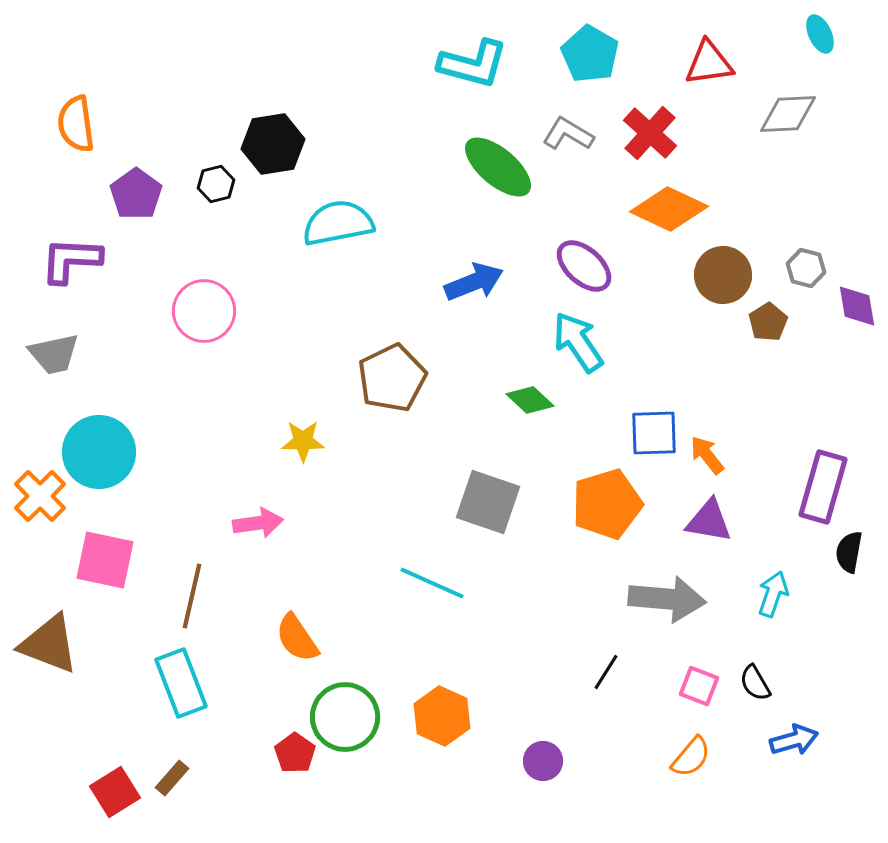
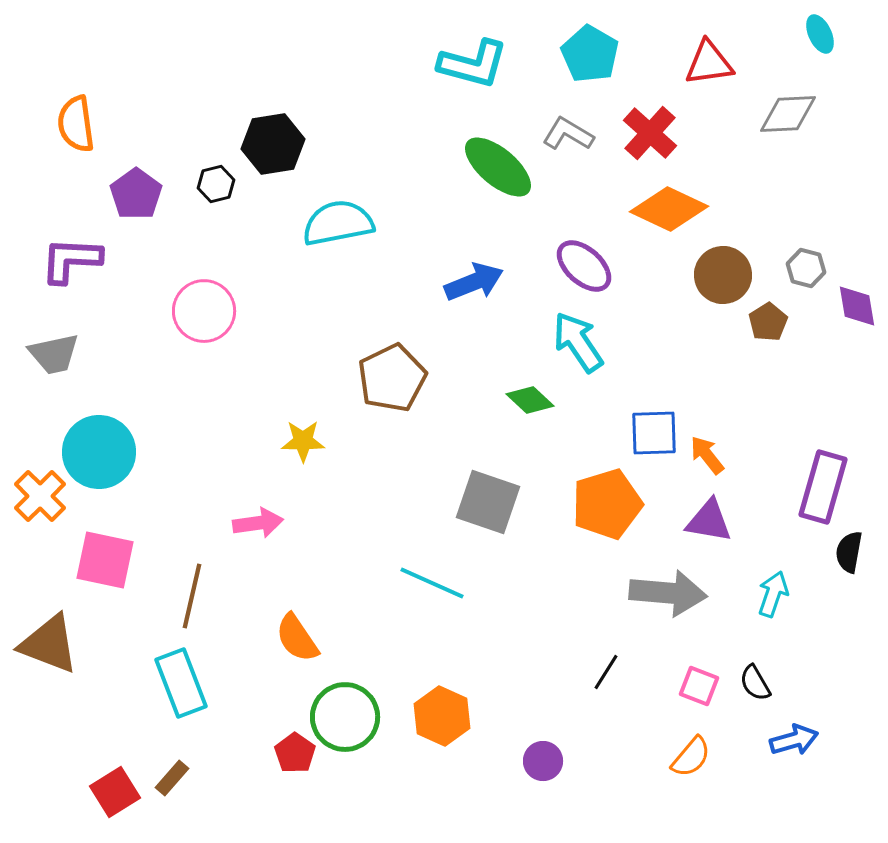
gray arrow at (667, 599): moved 1 px right, 6 px up
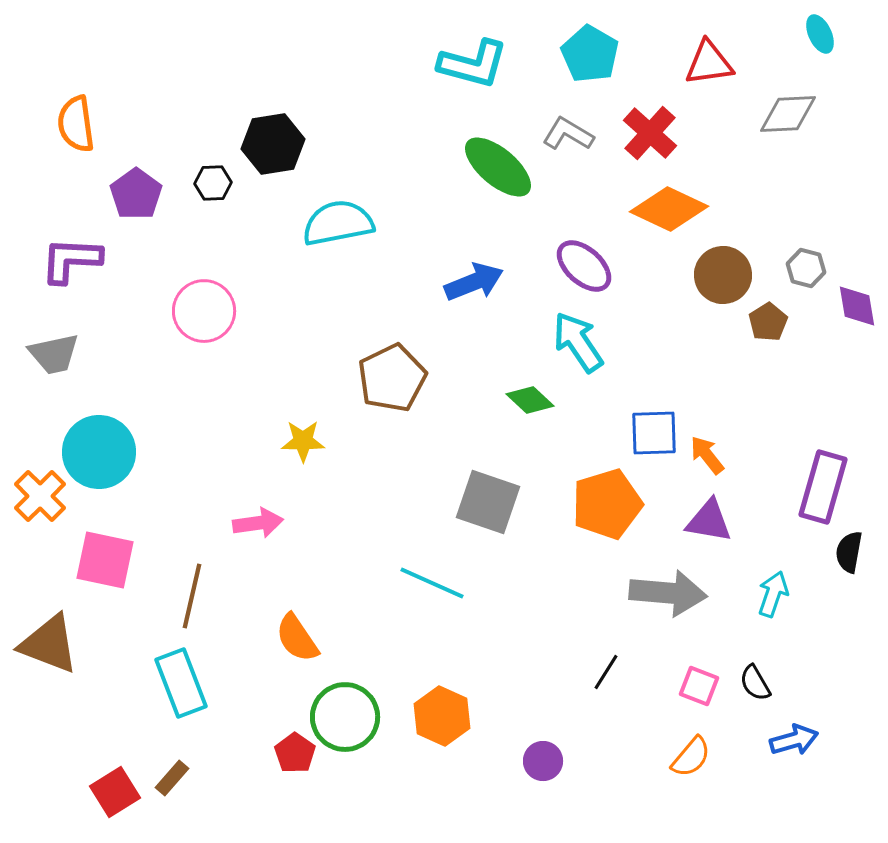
black hexagon at (216, 184): moved 3 px left, 1 px up; rotated 12 degrees clockwise
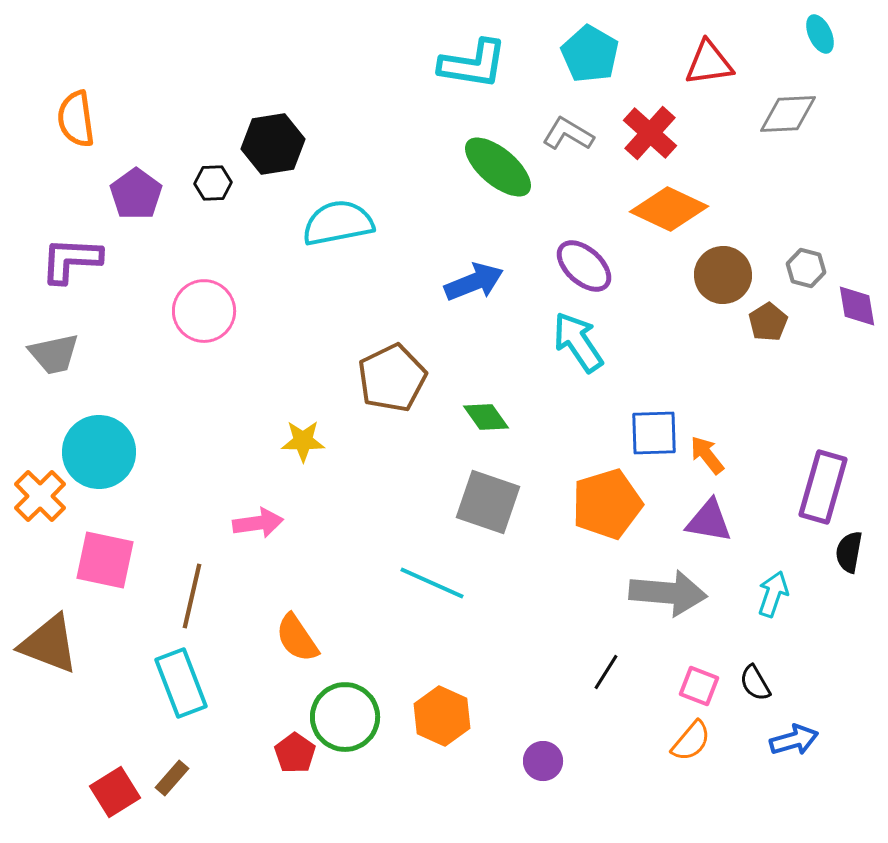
cyan L-shape at (473, 64): rotated 6 degrees counterclockwise
orange semicircle at (76, 124): moved 5 px up
green diamond at (530, 400): moved 44 px left, 17 px down; rotated 12 degrees clockwise
orange semicircle at (691, 757): moved 16 px up
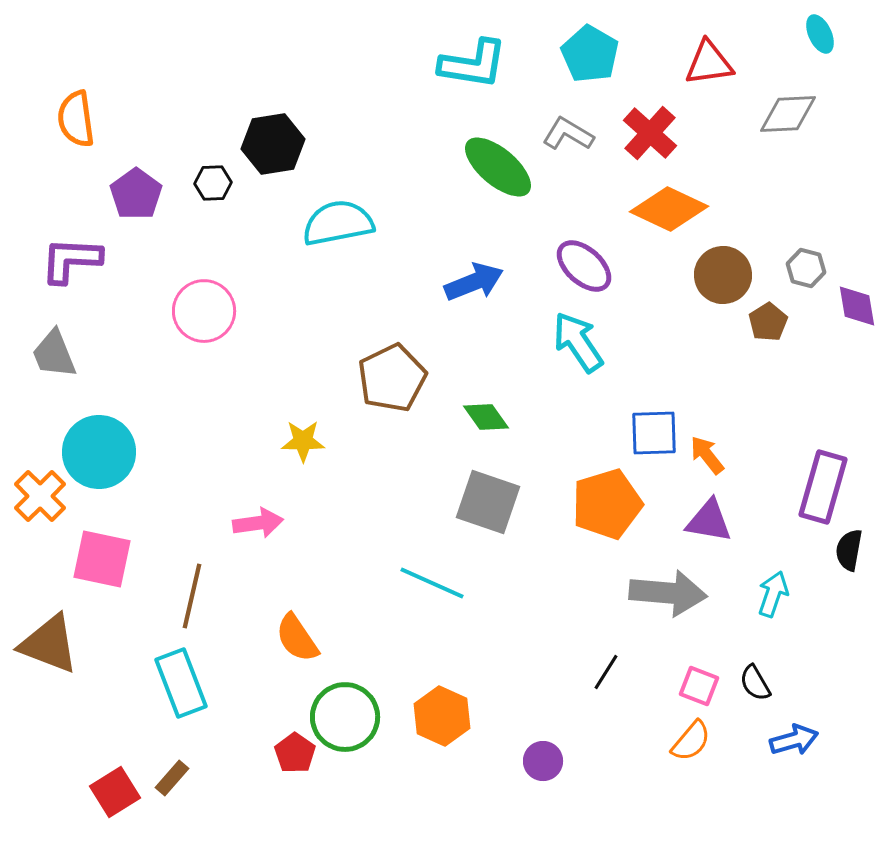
gray trapezoid at (54, 354): rotated 80 degrees clockwise
black semicircle at (849, 552): moved 2 px up
pink square at (105, 560): moved 3 px left, 1 px up
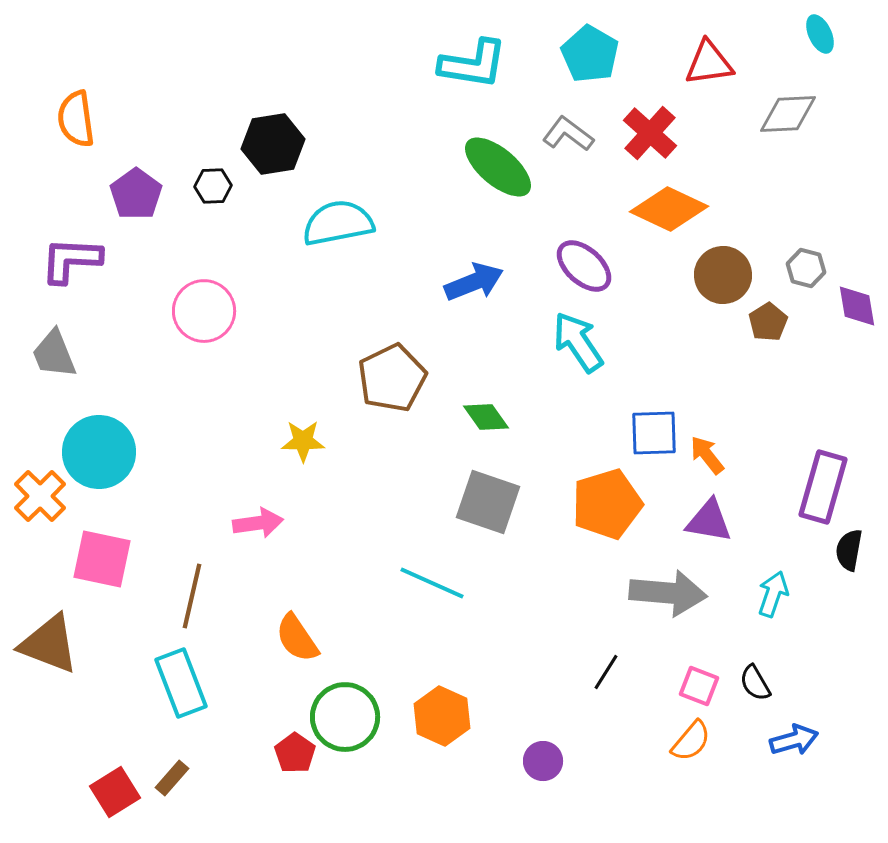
gray L-shape at (568, 134): rotated 6 degrees clockwise
black hexagon at (213, 183): moved 3 px down
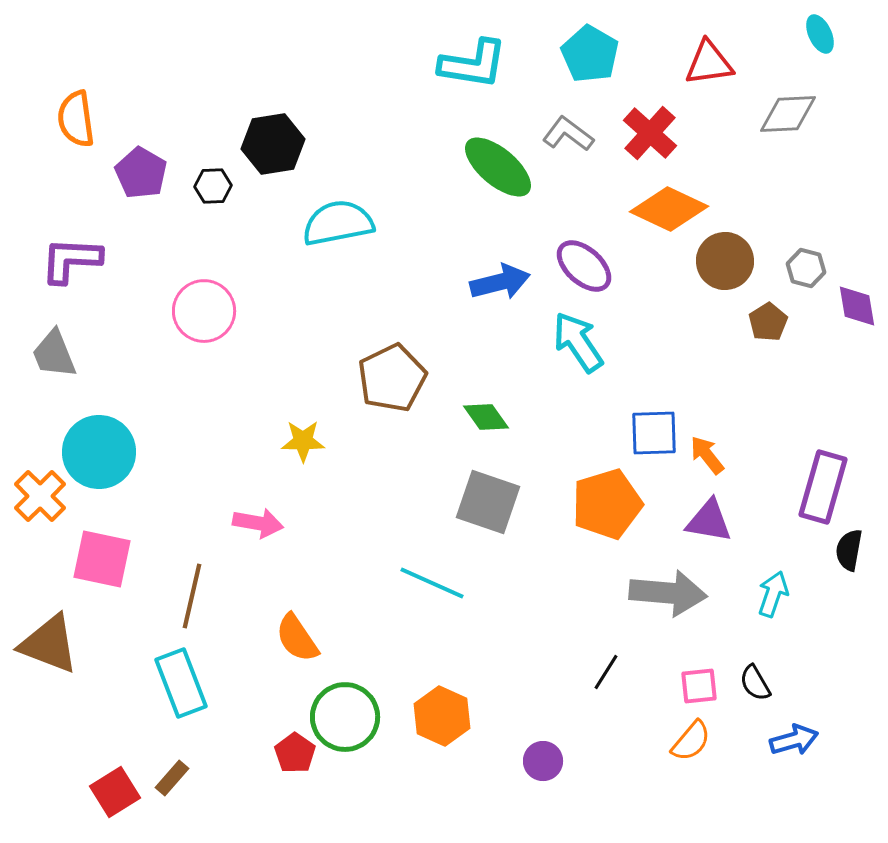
purple pentagon at (136, 194): moved 5 px right, 21 px up; rotated 6 degrees counterclockwise
brown circle at (723, 275): moved 2 px right, 14 px up
blue arrow at (474, 282): moved 26 px right; rotated 8 degrees clockwise
pink arrow at (258, 523): rotated 18 degrees clockwise
pink square at (699, 686): rotated 27 degrees counterclockwise
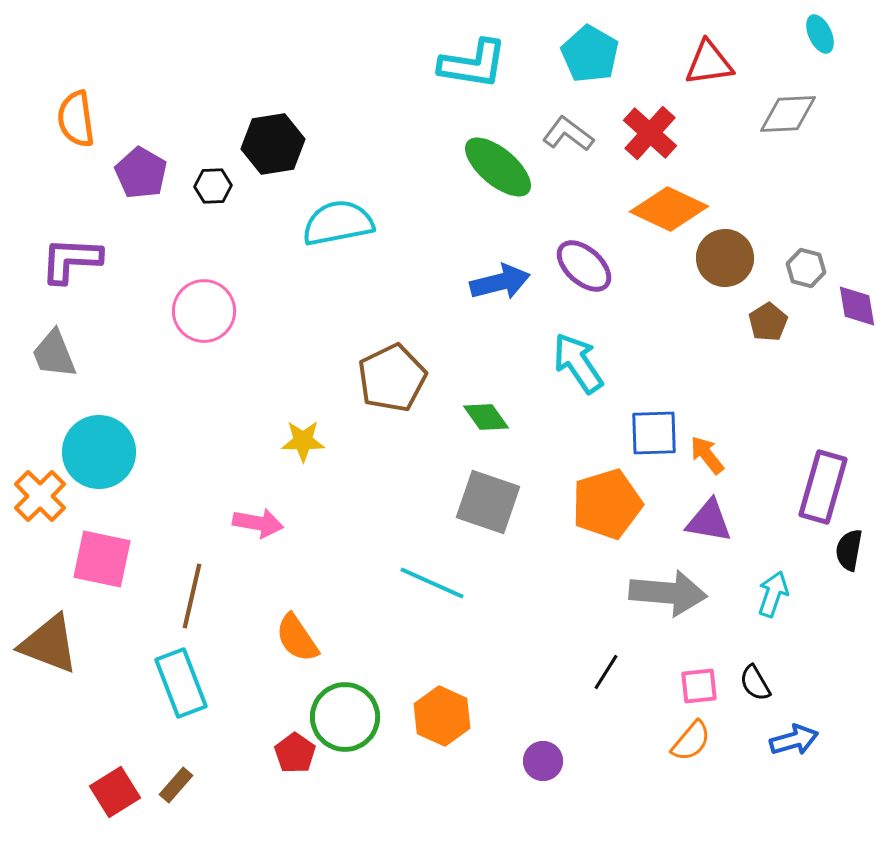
brown circle at (725, 261): moved 3 px up
cyan arrow at (578, 342): moved 21 px down
brown rectangle at (172, 778): moved 4 px right, 7 px down
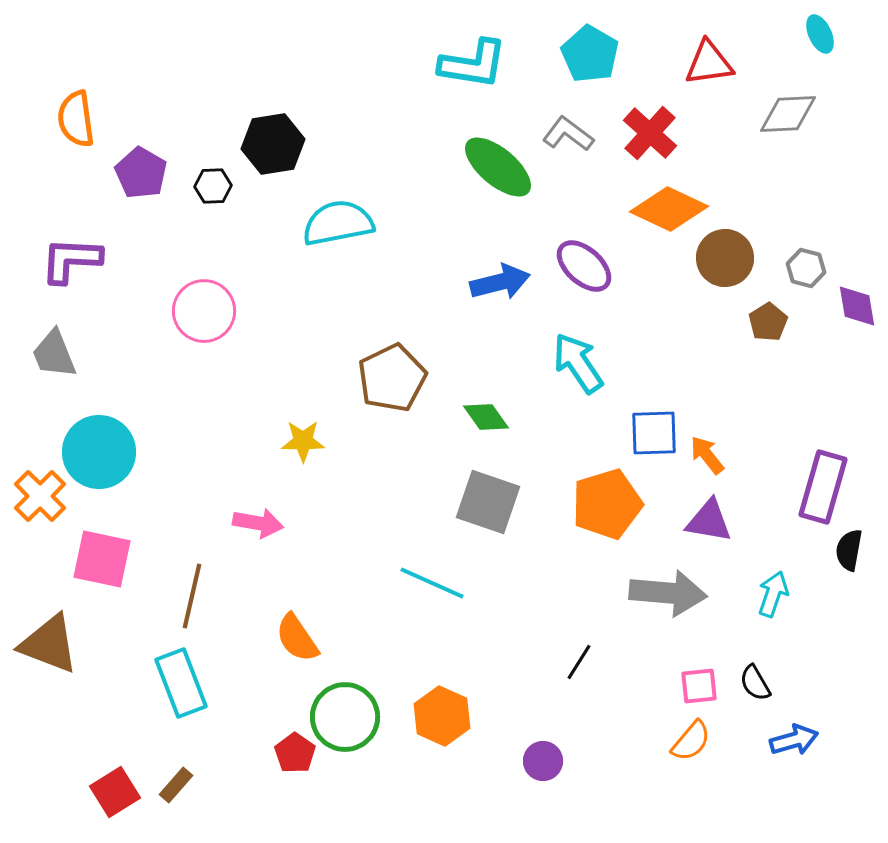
black line at (606, 672): moved 27 px left, 10 px up
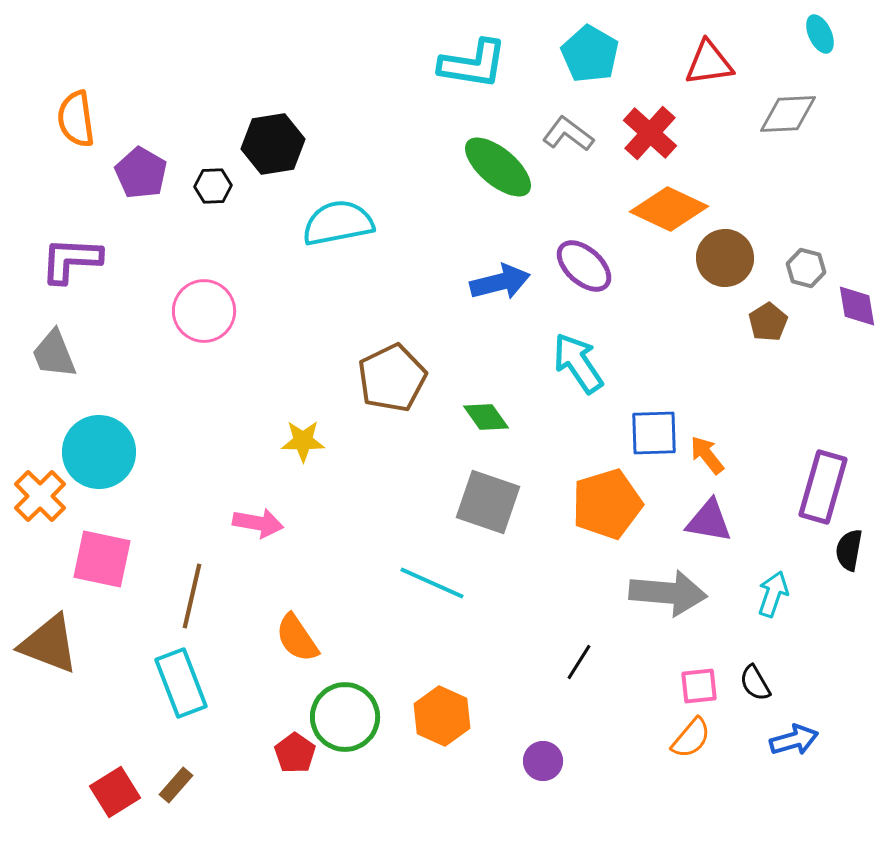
orange semicircle at (691, 741): moved 3 px up
